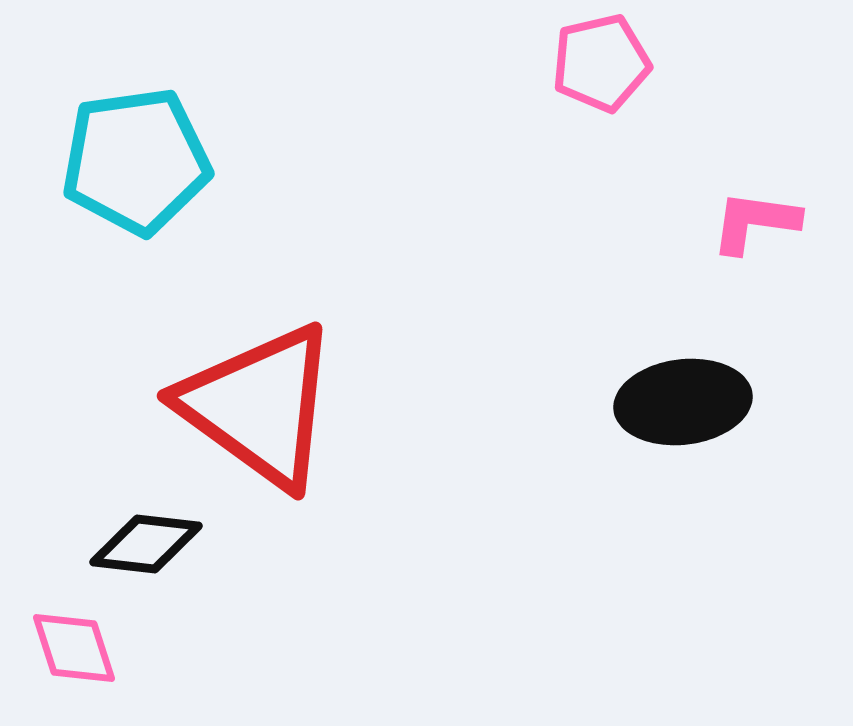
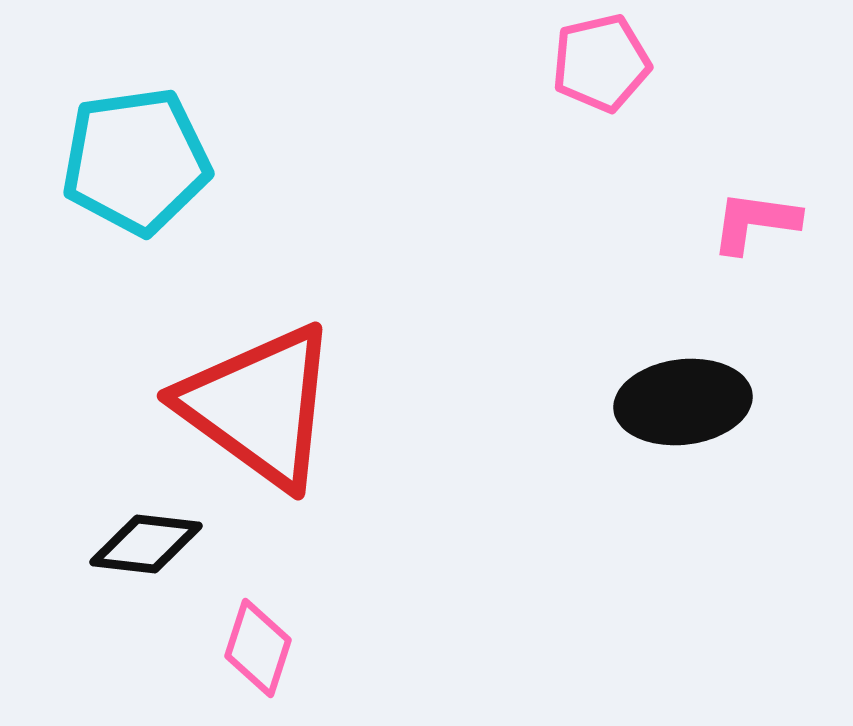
pink diamond: moved 184 px right; rotated 36 degrees clockwise
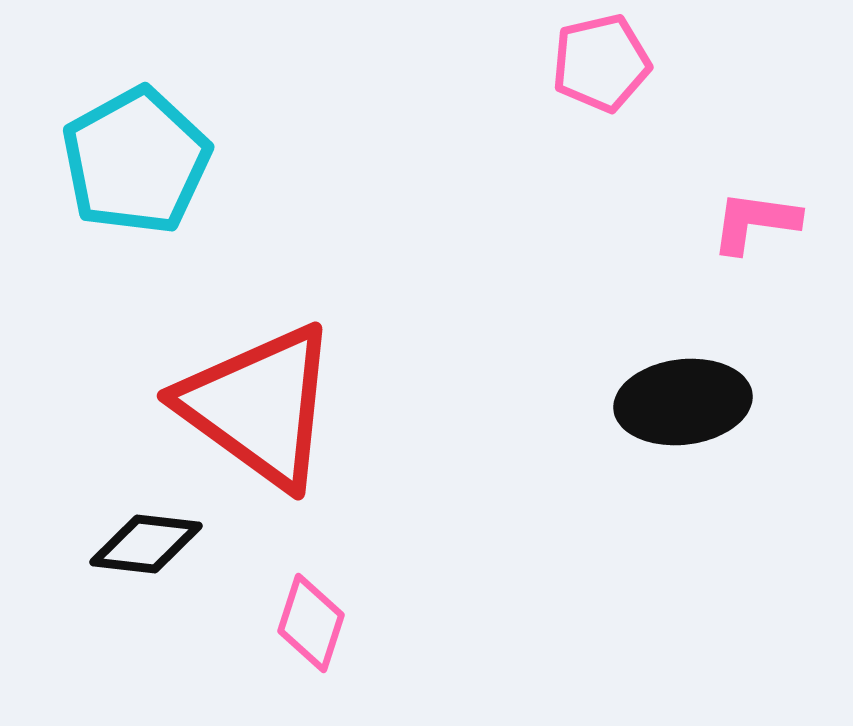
cyan pentagon: rotated 21 degrees counterclockwise
pink diamond: moved 53 px right, 25 px up
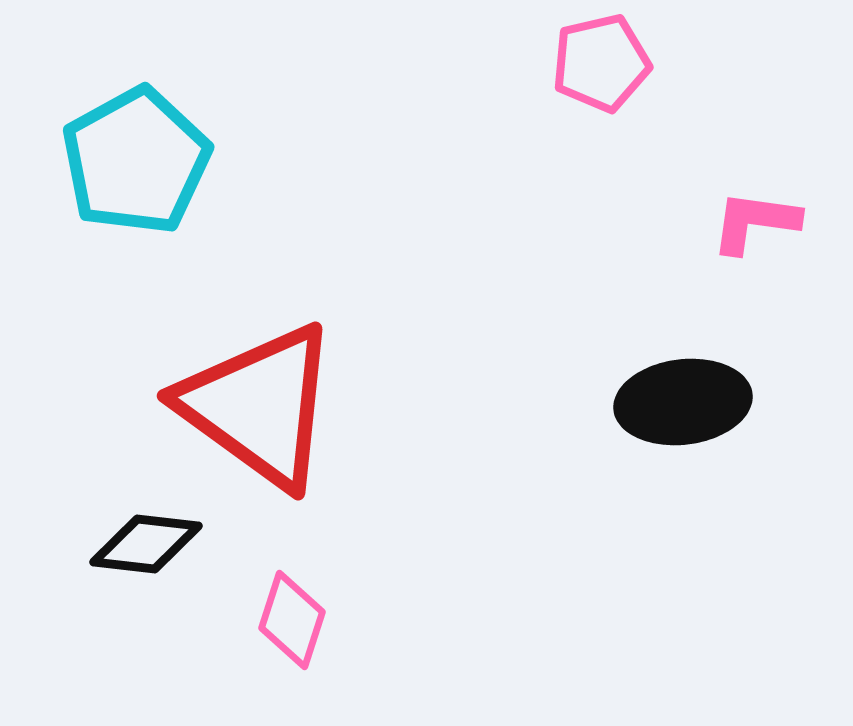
pink diamond: moved 19 px left, 3 px up
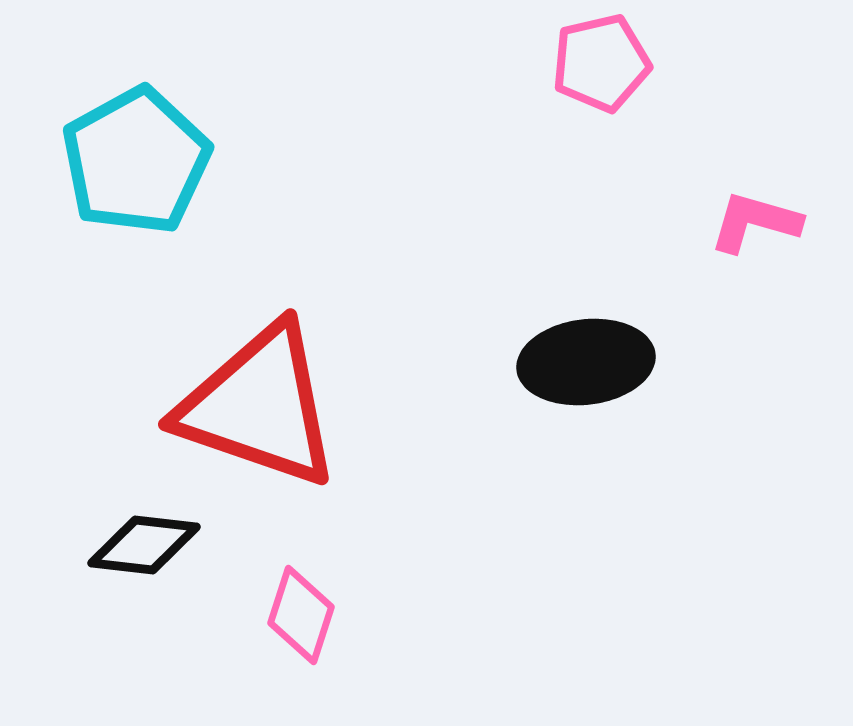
pink L-shape: rotated 8 degrees clockwise
black ellipse: moved 97 px left, 40 px up
red triangle: rotated 17 degrees counterclockwise
black diamond: moved 2 px left, 1 px down
pink diamond: moved 9 px right, 5 px up
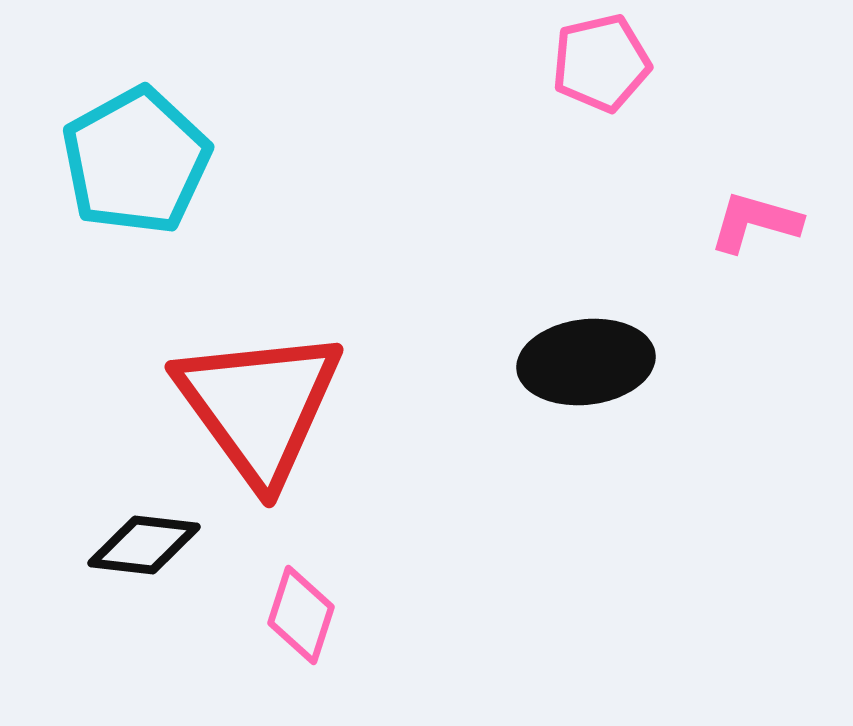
red triangle: rotated 35 degrees clockwise
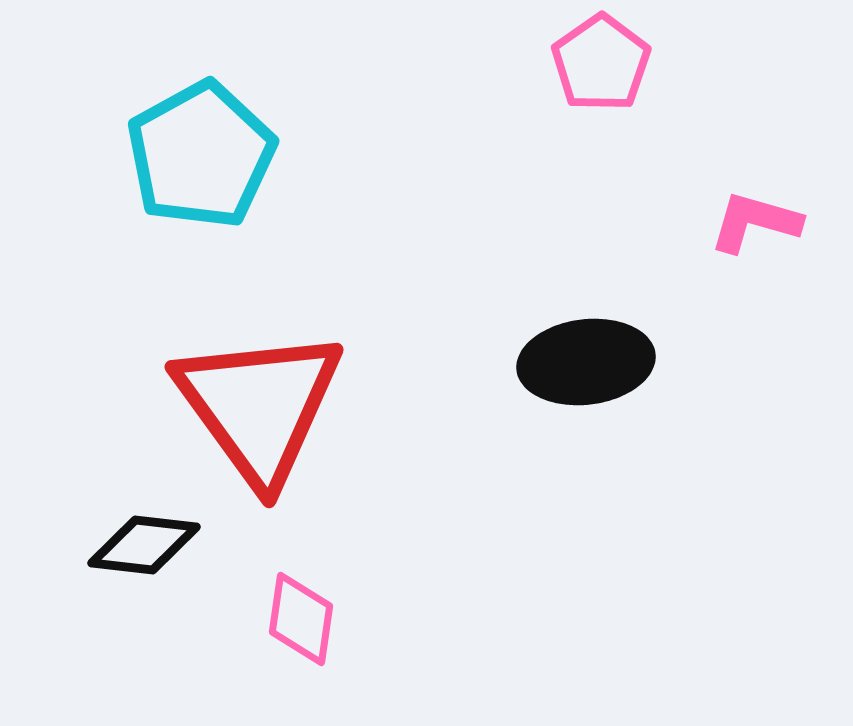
pink pentagon: rotated 22 degrees counterclockwise
cyan pentagon: moved 65 px right, 6 px up
pink diamond: moved 4 px down; rotated 10 degrees counterclockwise
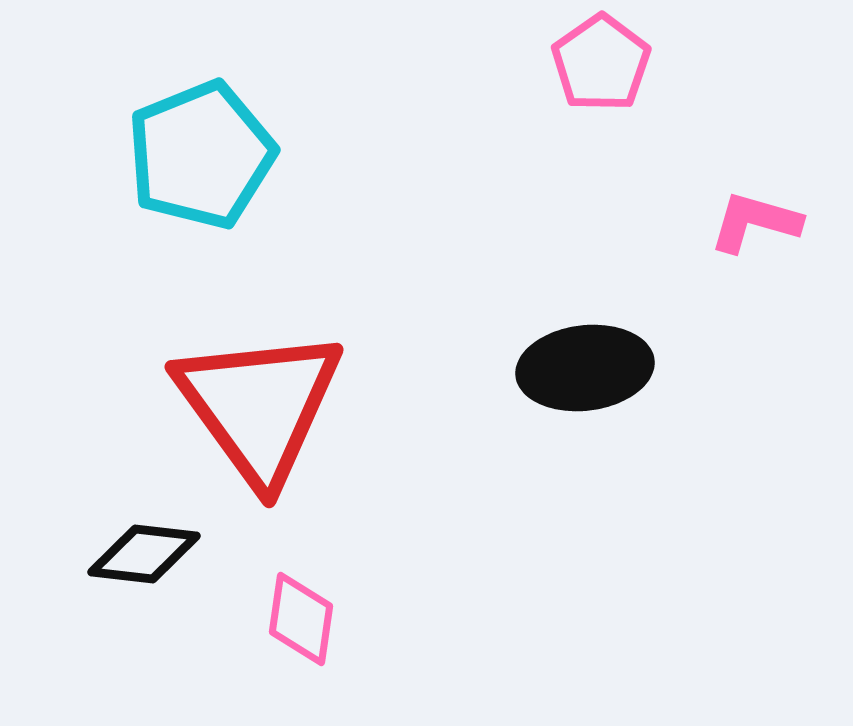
cyan pentagon: rotated 7 degrees clockwise
black ellipse: moved 1 px left, 6 px down
black diamond: moved 9 px down
